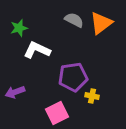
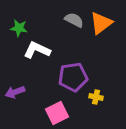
green star: rotated 24 degrees clockwise
yellow cross: moved 4 px right, 1 px down
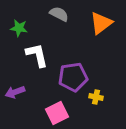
gray semicircle: moved 15 px left, 6 px up
white L-shape: moved 5 px down; rotated 52 degrees clockwise
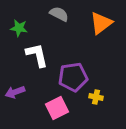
pink square: moved 5 px up
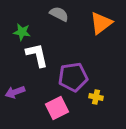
green star: moved 3 px right, 4 px down
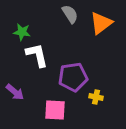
gray semicircle: moved 11 px right; rotated 30 degrees clockwise
purple arrow: rotated 120 degrees counterclockwise
pink square: moved 2 px left, 2 px down; rotated 30 degrees clockwise
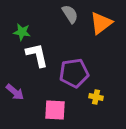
purple pentagon: moved 1 px right, 4 px up
